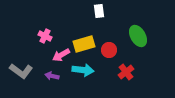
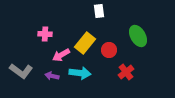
pink cross: moved 2 px up; rotated 24 degrees counterclockwise
yellow rectangle: moved 1 px right, 1 px up; rotated 35 degrees counterclockwise
cyan arrow: moved 3 px left, 3 px down
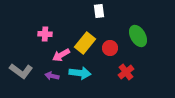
red circle: moved 1 px right, 2 px up
